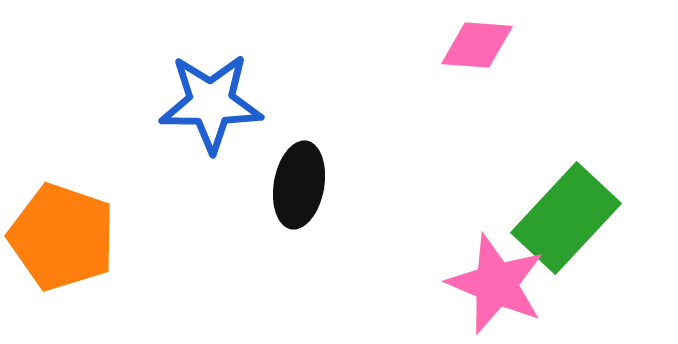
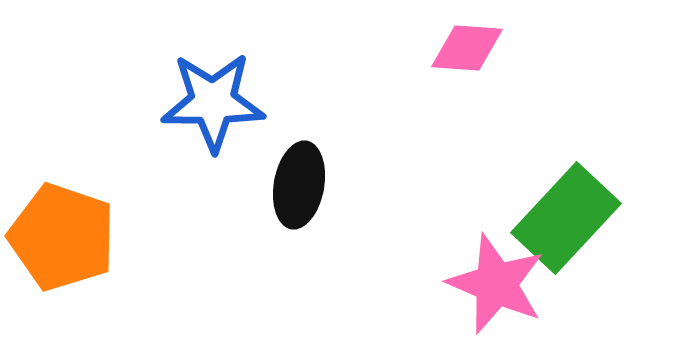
pink diamond: moved 10 px left, 3 px down
blue star: moved 2 px right, 1 px up
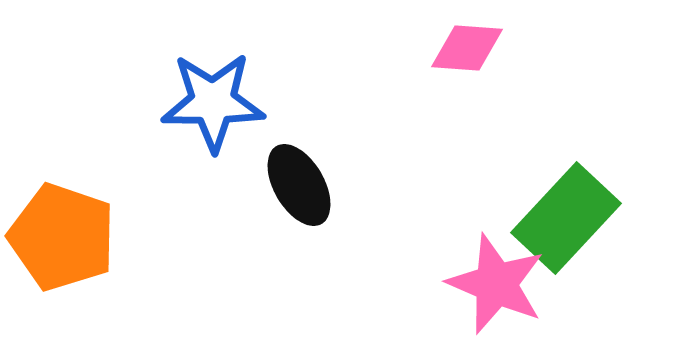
black ellipse: rotated 40 degrees counterclockwise
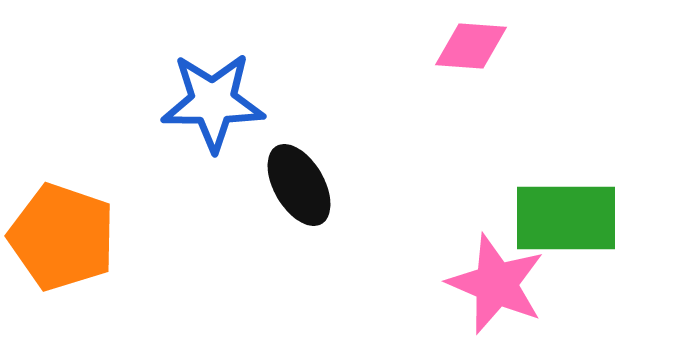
pink diamond: moved 4 px right, 2 px up
green rectangle: rotated 47 degrees clockwise
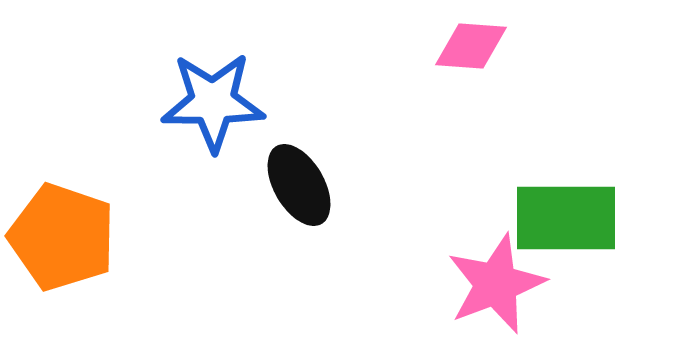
pink star: rotated 28 degrees clockwise
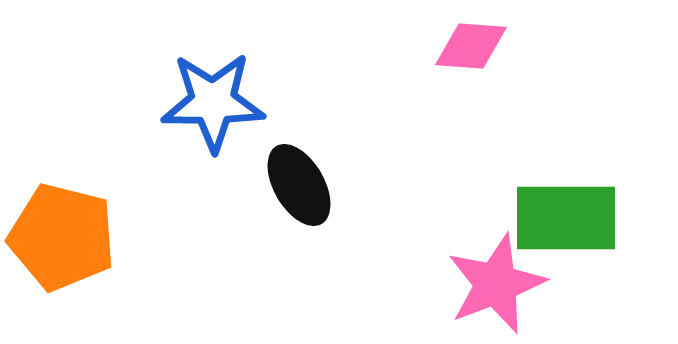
orange pentagon: rotated 5 degrees counterclockwise
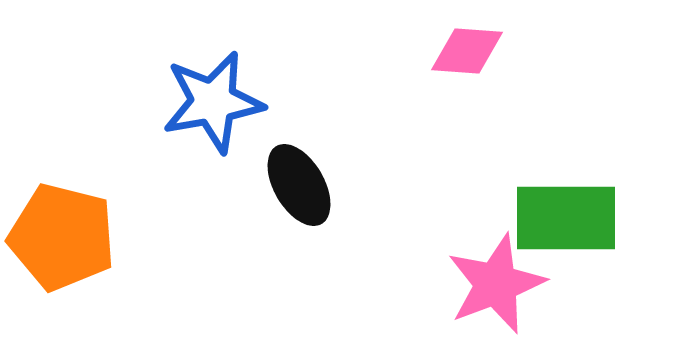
pink diamond: moved 4 px left, 5 px down
blue star: rotated 10 degrees counterclockwise
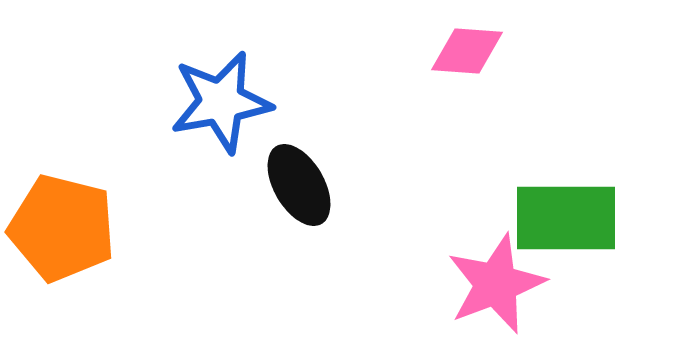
blue star: moved 8 px right
orange pentagon: moved 9 px up
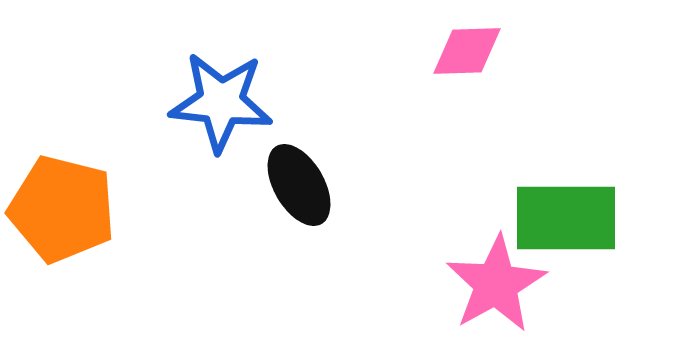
pink diamond: rotated 6 degrees counterclockwise
blue star: rotated 16 degrees clockwise
orange pentagon: moved 19 px up
pink star: rotated 8 degrees counterclockwise
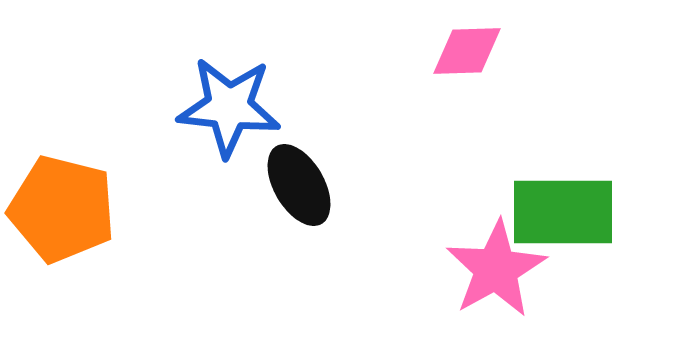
blue star: moved 8 px right, 5 px down
green rectangle: moved 3 px left, 6 px up
pink star: moved 15 px up
